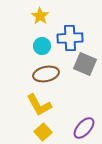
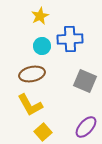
yellow star: rotated 12 degrees clockwise
blue cross: moved 1 px down
gray square: moved 17 px down
brown ellipse: moved 14 px left
yellow L-shape: moved 9 px left
purple ellipse: moved 2 px right, 1 px up
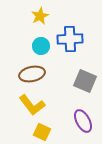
cyan circle: moved 1 px left
yellow L-shape: moved 2 px right; rotated 8 degrees counterclockwise
purple ellipse: moved 3 px left, 6 px up; rotated 70 degrees counterclockwise
yellow square: moved 1 px left; rotated 24 degrees counterclockwise
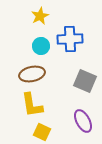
yellow L-shape: rotated 28 degrees clockwise
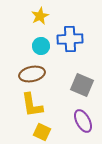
gray square: moved 3 px left, 4 px down
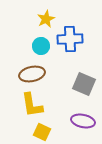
yellow star: moved 6 px right, 3 px down
gray square: moved 2 px right, 1 px up
purple ellipse: rotated 50 degrees counterclockwise
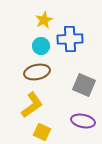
yellow star: moved 2 px left, 1 px down
brown ellipse: moved 5 px right, 2 px up
gray square: moved 1 px down
yellow L-shape: rotated 116 degrees counterclockwise
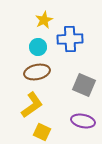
cyan circle: moved 3 px left, 1 px down
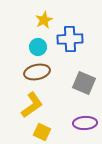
gray square: moved 2 px up
purple ellipse: moved 2 px right, 2 px down; rotated 15 degrees counterclockwise
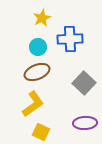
yellow star: moved 2 px left, 2 px up
brown ellipse: rotated 10 degrees counterclockwise
gray square: rotated 20 degrees clockwise
yellow L-shape: moved 1 px right, 1 px up
yellow square: moved 1 px left
